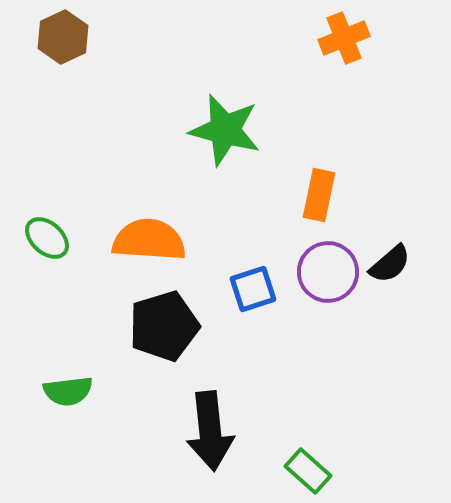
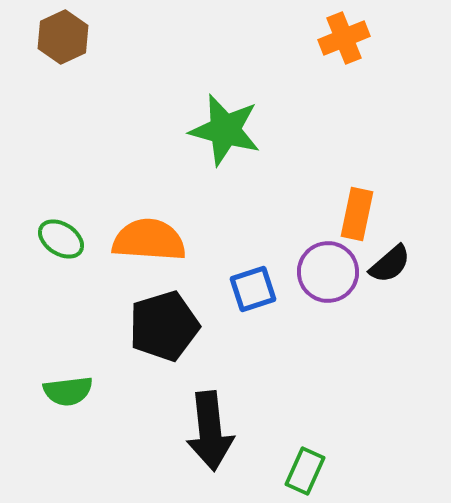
orange rectangle: moved 38 px right, 19 px down
green ellipse: moved 14 px right, 1 px down; rotated 9 degrees counterclockwise
green rectangle: moved 3 px left; rotated 72 degrees clockwise
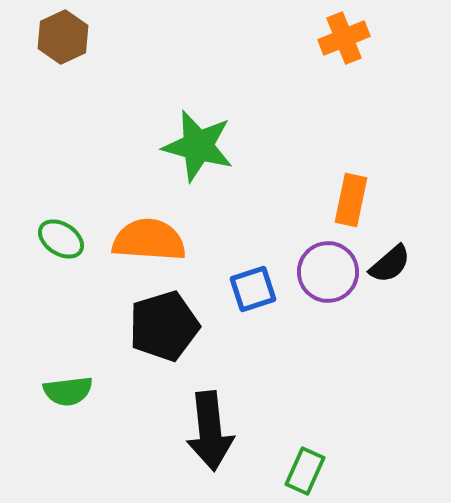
green star: moved 27 px left, 16 px down
orange rectangle: moved 6 px left, 14 px up
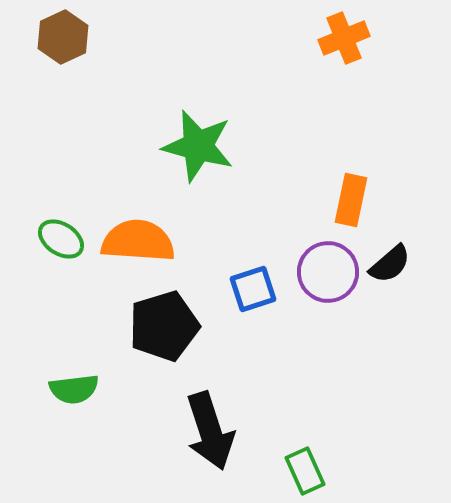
orange semicircle: moved 11 px left, 1 px down
green semicircle: moved 6 px right, 2 px up
black arrow: rotated 12 degrees counterclockwise
green rectangle: rotated 48 degrees counterclockwise
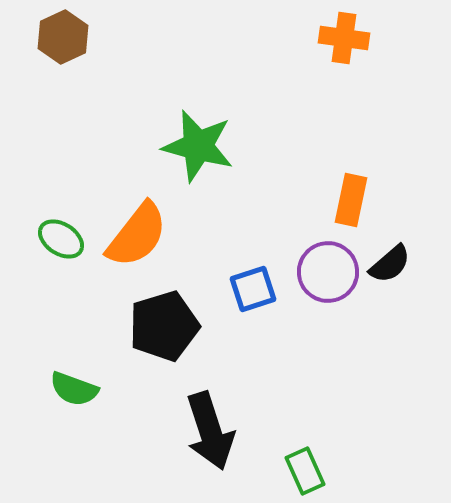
orange cross: rotated 30 degrees clockwise
orange semicircle: moved 1 px left, 6 px up; rotated 124 degrees clockwise
green semicircle: rotated 27 degrees clockwise
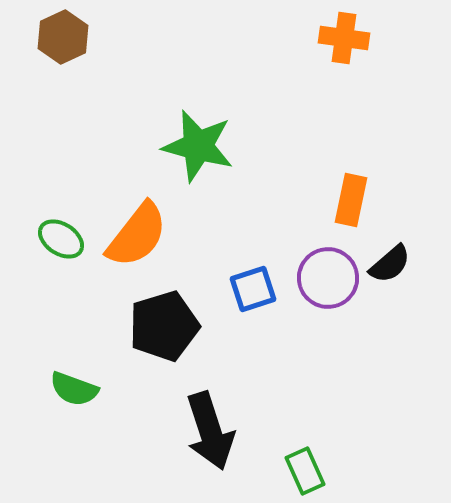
purple circle: moved 6 px down
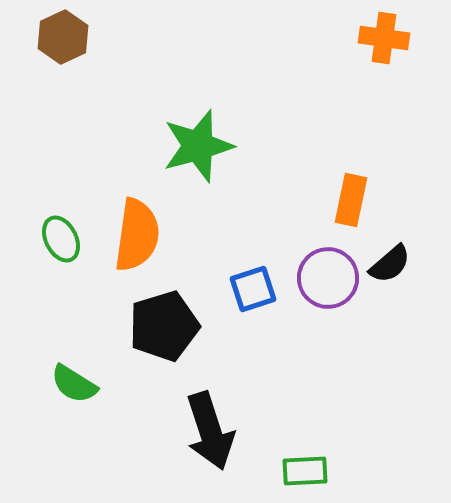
orange cross: moved 40 px right
green star: rotated 30 degrees counterclockwise
orange semicircle: rotated 30 degrees counterclockwise
green ellipse: rotated 30 degrees clockwise
green semicircle: moved 5 px up; rotated 12 degrees clockwise
green rectangle: rotated 69 degrees counterclockwise
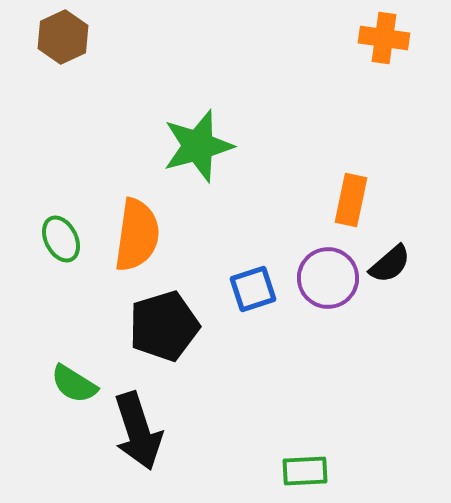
black arrow: moved 72 px left
